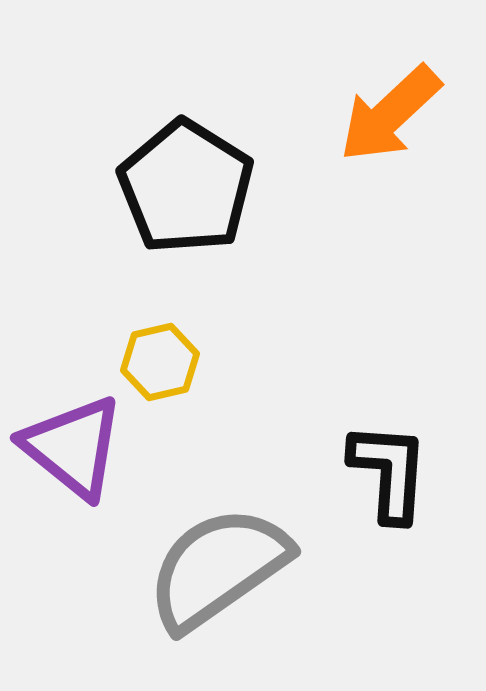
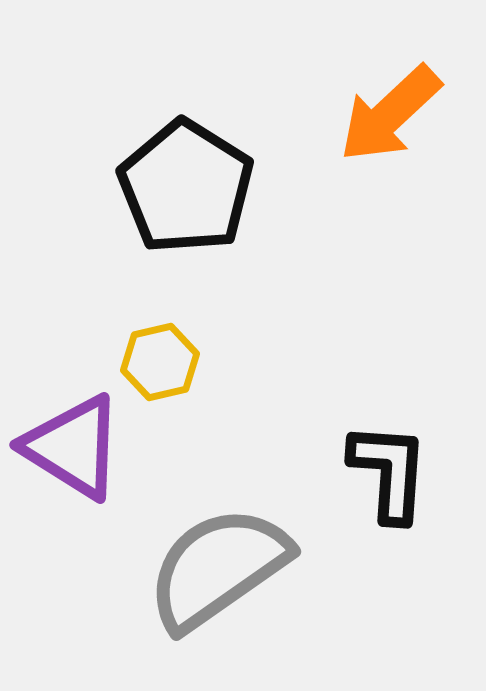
purple triangle: rotated 7 degrees counterclockwise
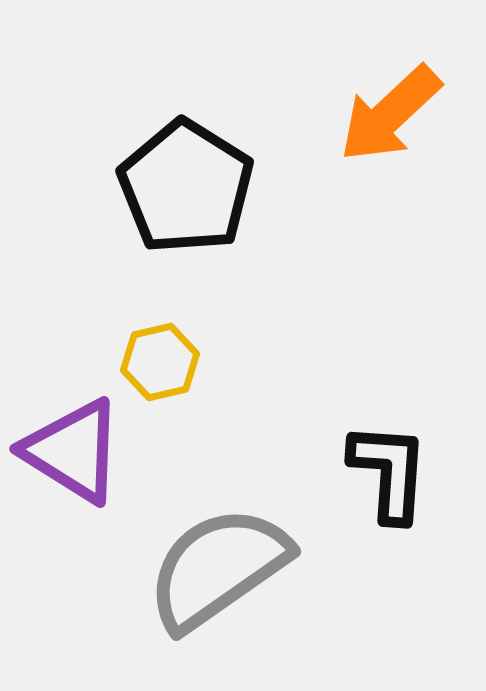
purple triangle: moved 4 px down
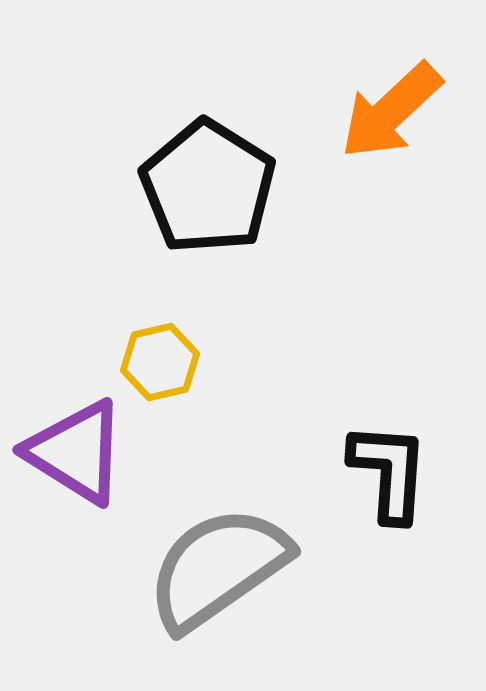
orange arrow: moved 1 px right, 3 px up
black pentagon: moved 22 px right
purple triangle: moved 3 px right, 1 px down
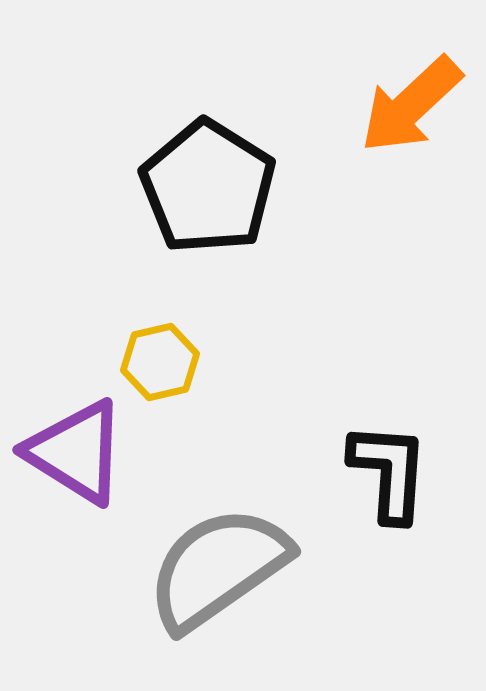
orange arrow: moved 20 px right, 6 px up
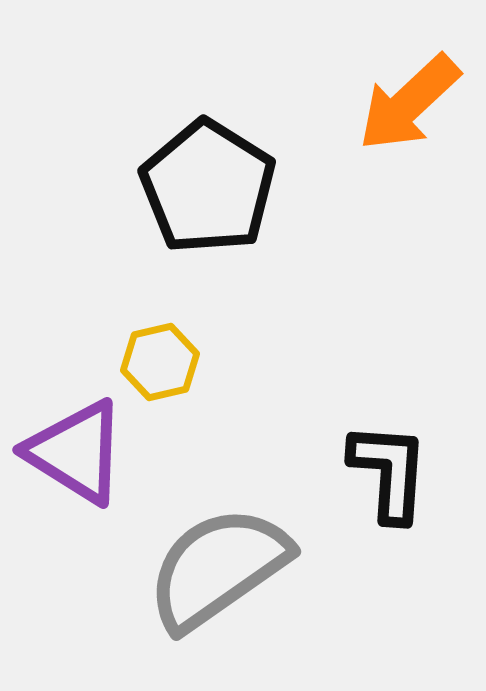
orange arrow: moved 2 px left, 2 px up
